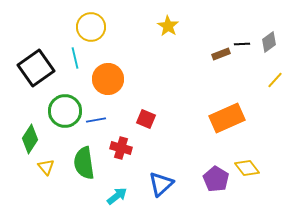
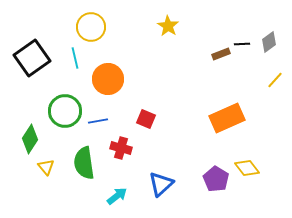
black square: moved 4 px left, 10 px up
blue line: moved 2 px right, 1 px down
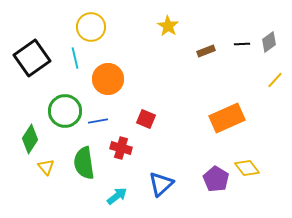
brown rectangle: moved 15 px left, 3 px up
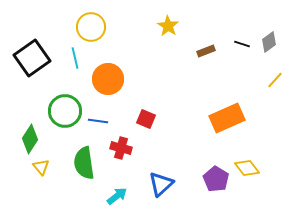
black line: rotated 21 degrees clockwise
blue line: rotated 18 degrees clockwise
yellow triangle: moved 5 px left
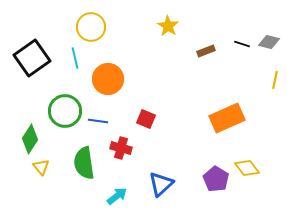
gray diamond: rotated 50 degrees clockwise
yellow line: rotated 30 degrees counterclockwise
